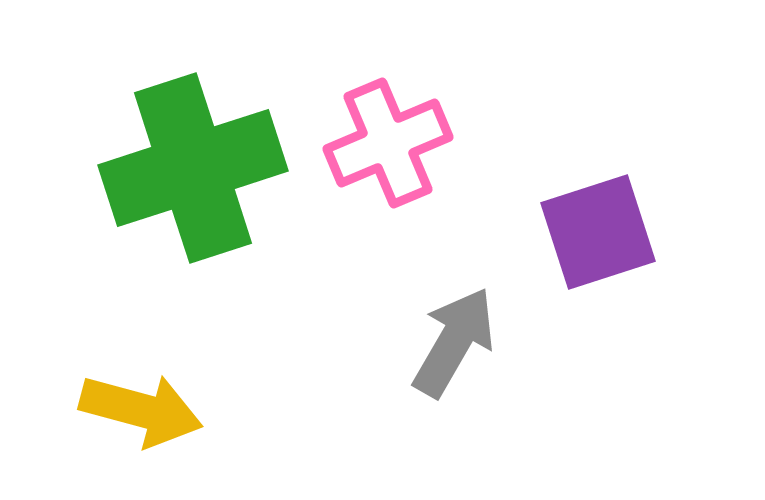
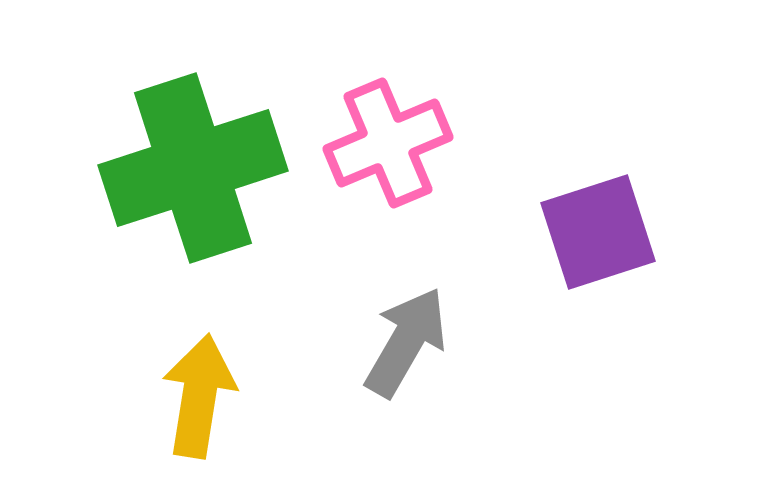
gray arrow: moved 48 px left
yellow arrow: moved 58 px right, 14 px up; rotated 96 degrees counterclockwise
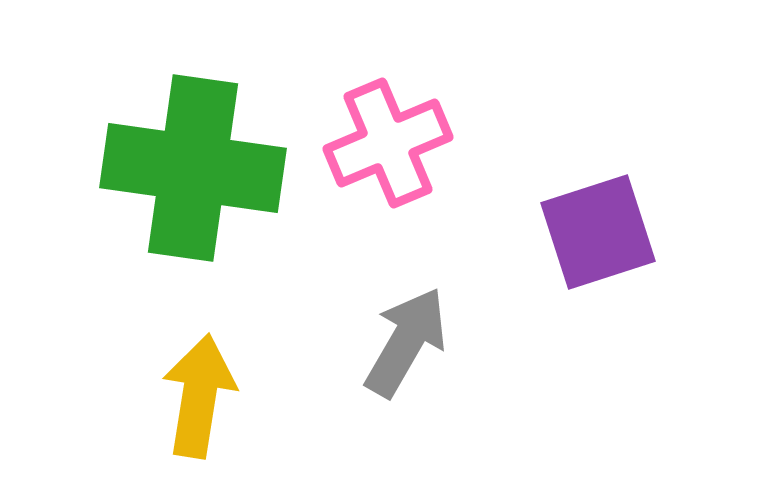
green cross: rotated 26 degrees clockwise
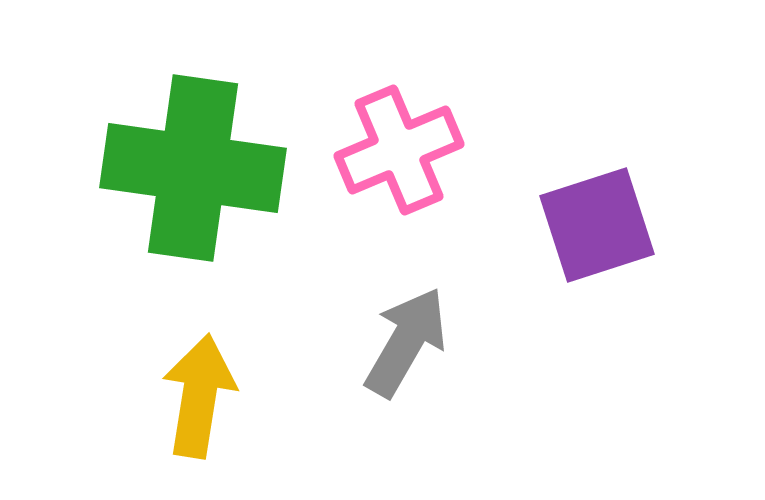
pink cross: moved 11 px right, 7 px down
purple square: moved 1 px left, 7 px up
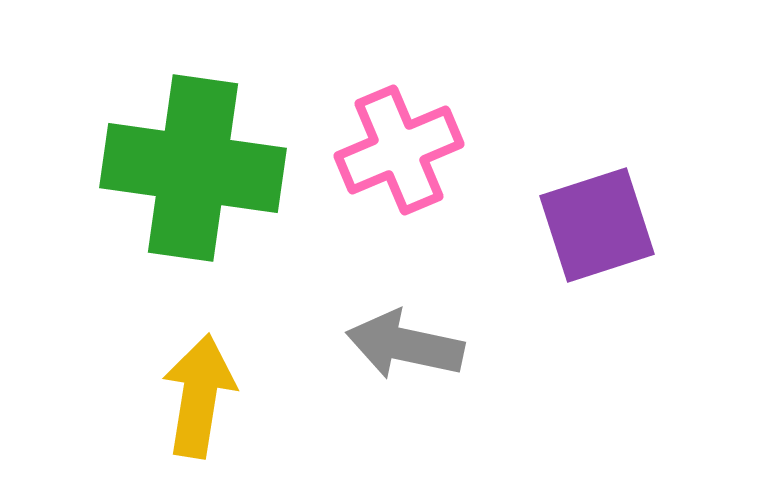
gray arrow: moved 1 px left, 3 px down; rotated 108 degrees counterclockwise
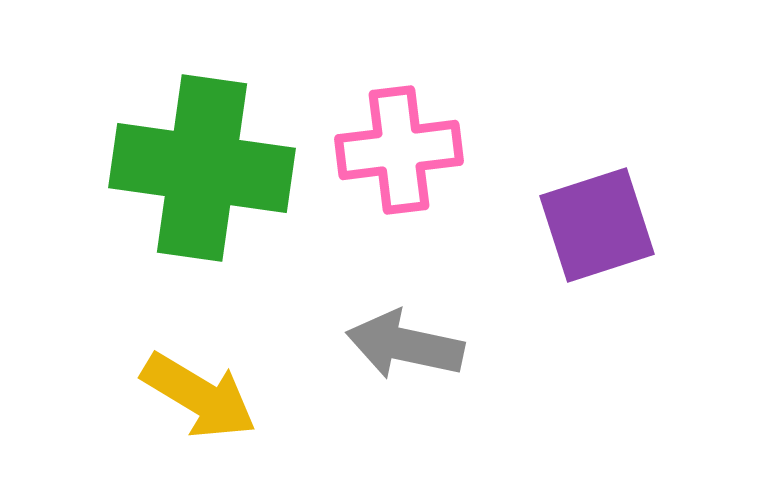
pink cross: rotated 16 degrees clockwise
green cross: moved 9 px right
yellow arrow: rotated 112 degrees clockwise
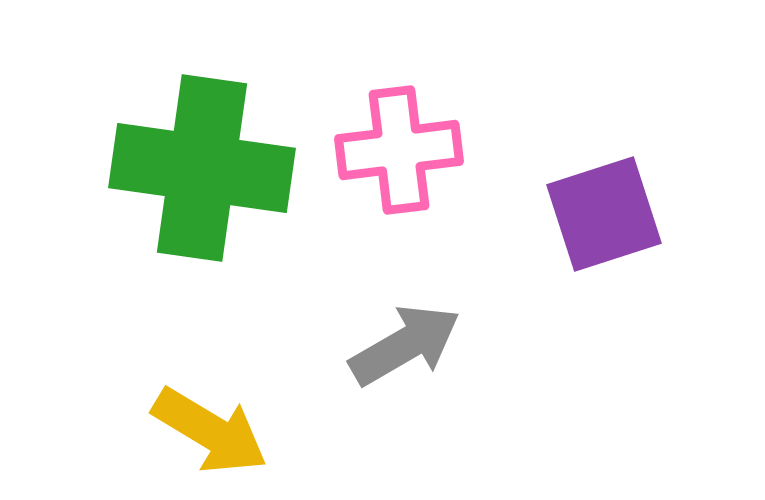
purple square: moved 7 px right, 11 px up
gray arrow: rotated 138 degrees clockwise
yellow arrow: moved 11 px right, 35 px down
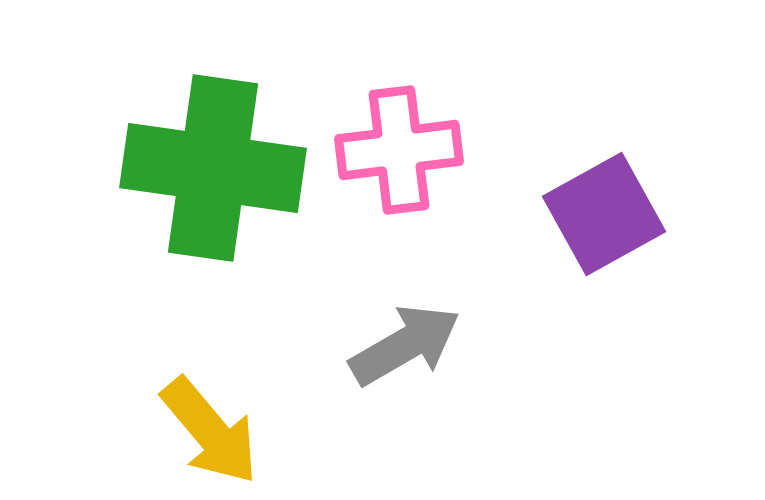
green cross: moved 11 px right
purple square: rotated 11 degrees counterclockwise
yellow arrow: rotated 19 degrees clockwise
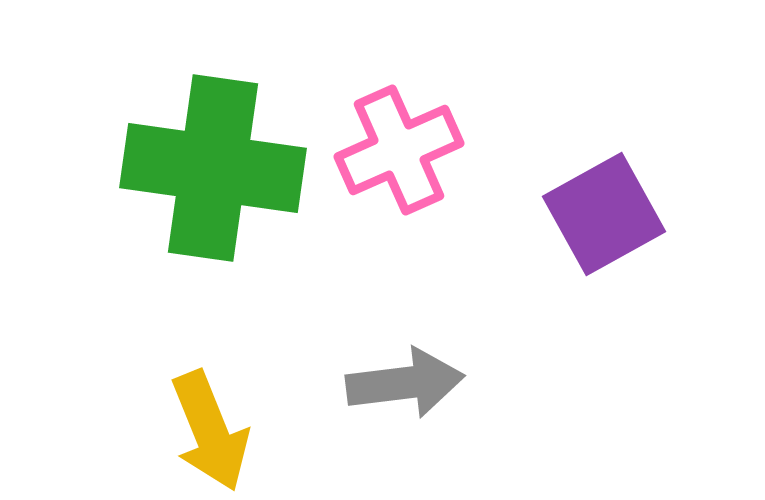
pink cross: rotated 17 degrees counterclockwise
gray arrow: moved 38 px down; rotated 23 degrees clockwise
yellow arrow: rotated 18 degrees clockwise
